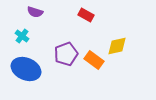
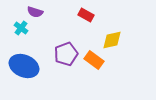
cyan cross: moved 1 px left, 8 px up
yellow diamond: moved 5 px left, 6 px up
blue ellipse: moved 2 px left, 3 px up
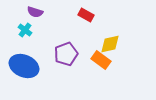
cyan cross: moved 4 px right, 2 px down
yellow diamond: moved 2 px left, 4 px down
orange rectangle: moved 7 px right
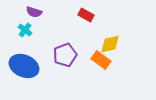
purple semicircle: moved 1 px left
purple pentagon: moved 1 px left, 1 px down
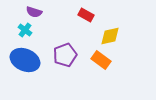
yellow diamond: moved 8 px up
blue ellipse: moved 1 px right, 6 px up
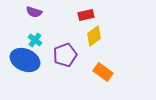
red rectangle: rotated 42 degrees counterclockwise
cyan cross: moved 10 px right, 10 px down
yellow diamond: moved 16 px left; rotated 25 degrees counterclockwise
orange rectangle: moved 2 px right, 12 px down
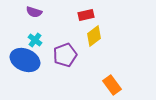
orange rectangle: moved 9 px right, 13 px down; rotated 18 degrees clockwise
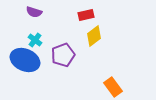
purple pentagon: moved 2 px left
orange rectangle: moved 1 px right, 2 px down
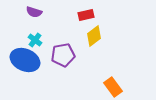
purple pentagon: rotated 10 degrees clockwise
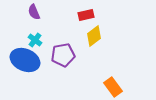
purple semicircle: rotated 49 degrees clockwise
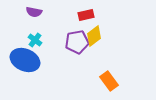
purple semicircle: rotated 56 degrees counterclockwise
purple pentagon: moved 14 px right, 13 px up
orange rectangle: moved 4 px left, 6 px up
